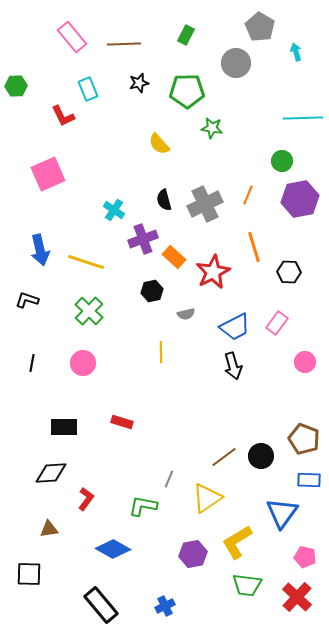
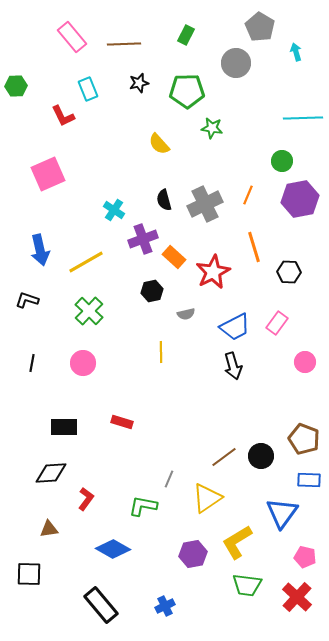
yellow line at (86, 262): rotated 48 degrees counterclockwise
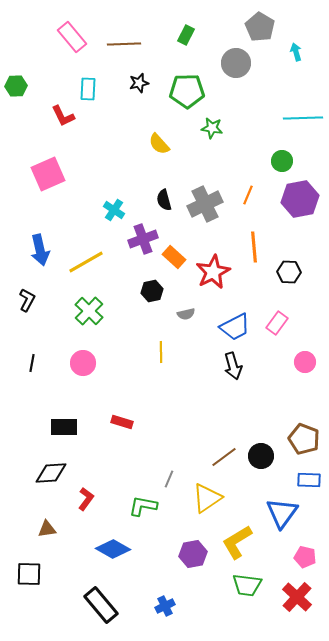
cyan rectangle at (88, 89): rotated 25 degrees clockwise
orange line at (254, 247): rotated 12 degrees clockwise
black L-shape at (27, 300): rotated 100 degrees clockwise
brown triangle at (49, 529): moved 2 px left
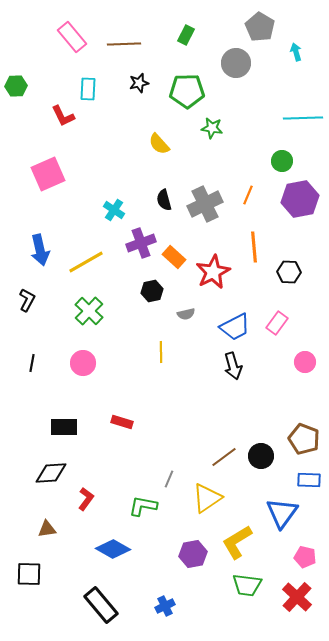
purple cross at (143, 239): moved 2 px left, 4 px down
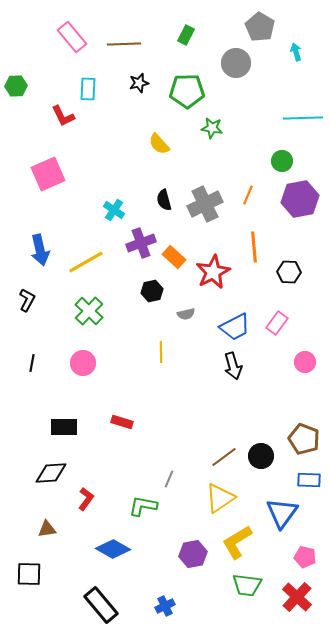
yellow triangle at (207, 498): moved 13 px right
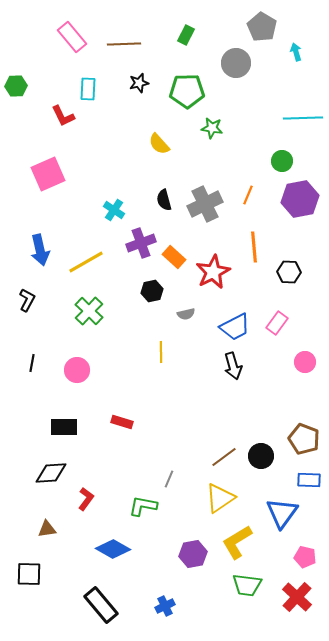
gray pentagon at (260, 27): moved 2 px right
pink circle at (83, 363): moved 6 px left, 7 px down
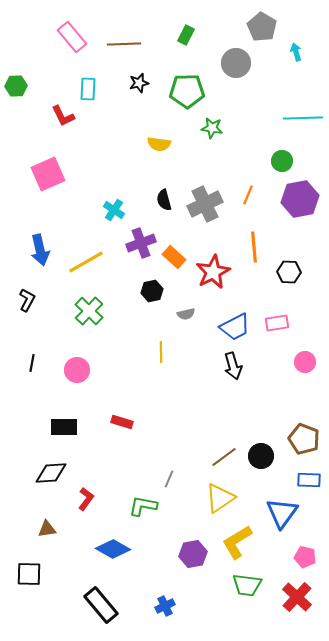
yellow semicircle at (159, 144): rotated 40 degrees counterclockwise
pink rectangle at (277, 323): rotated 45 degrees clockwise
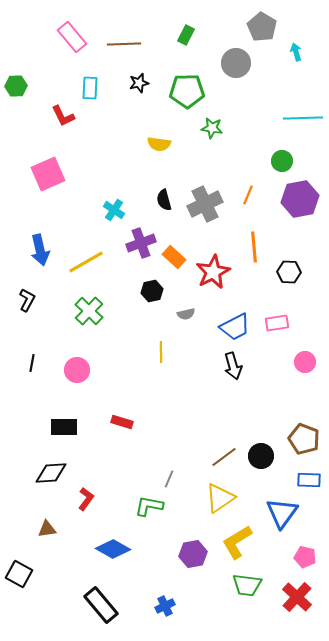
cyan rectangle at (88, 89): moved 2 px right, 1 px up
green L-shape at (143, 506): moved 6 px right
black square at (29, 574): moved 10 px left; rotated 28 degrees clockwise
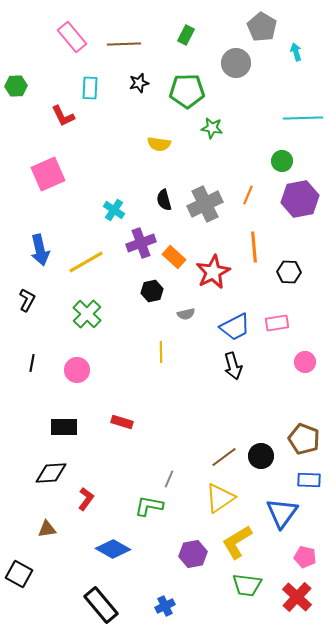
green cross at (89, 311): moved 2 px left, 3 px down
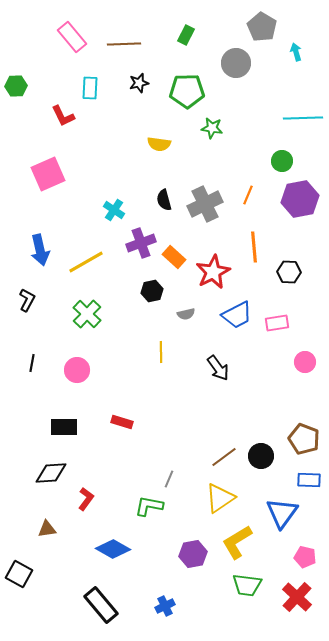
blue trapezoid at (235, 327): moved 2 px right, 12 px up
black arrow at (233, 366): moved 15 px left, 2 px down; rotated 20 degrees counterclockwise
